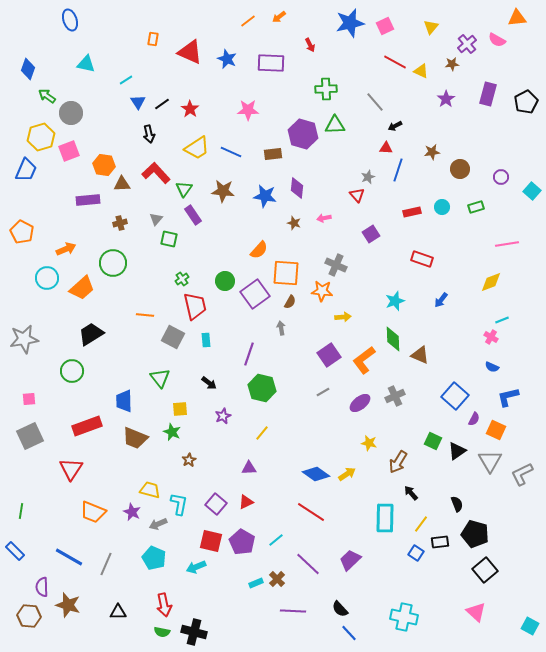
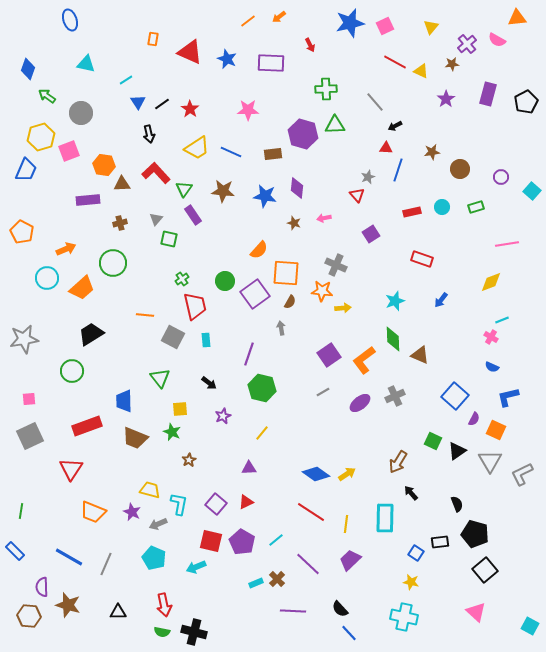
gray circle at (71, 113): moved 10 px right
yellow arrow at (343, 317): moved 9 px up
yellow star at (369, 443): moved 42 px right, 139 px down
yellow line at (421, 524): moved 75 px left; rotated 30 degrees counterclockwise
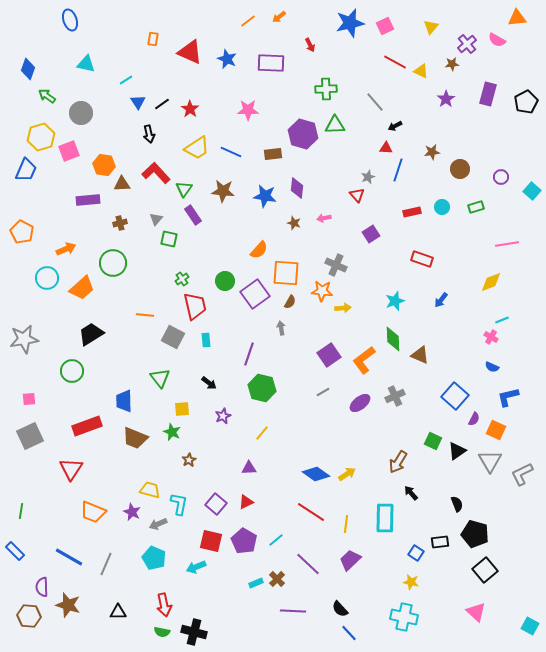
yellow square at (180, 409): moved 2 px right
purple pentagon at (242, 542): moved 2 px right, 1 px up
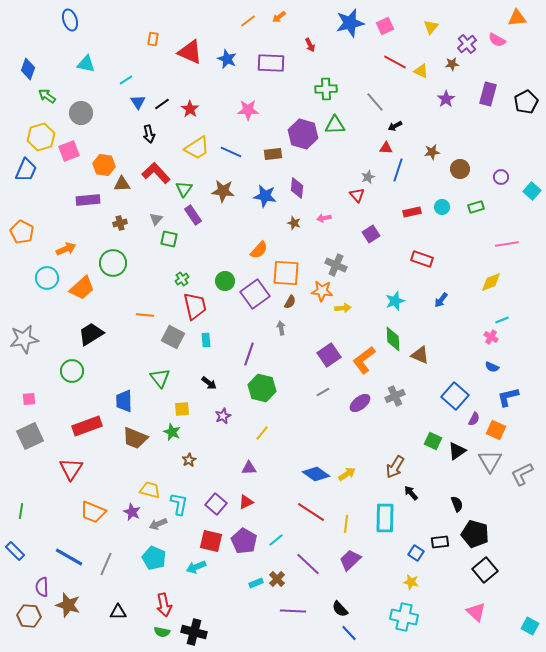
brown arrow at (398, 462): moved 3 px left, 5 px down
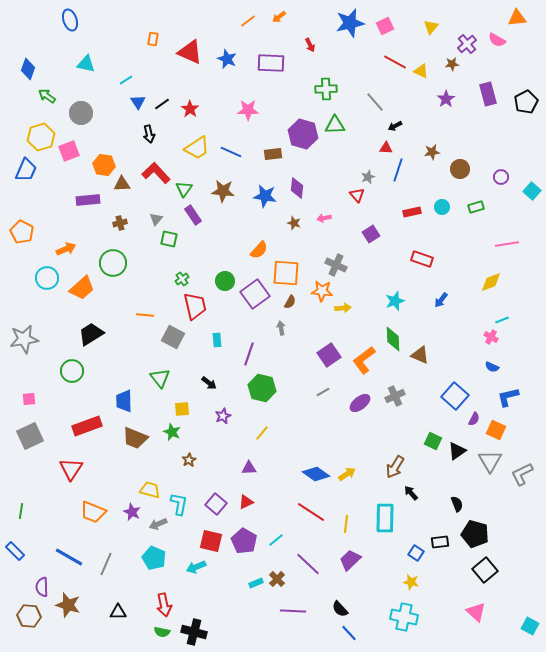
purple rectangle at (488, 94): rotated 30 degrees counterclockwise
cyan rectangle at (206, 340): moved 11 px right
